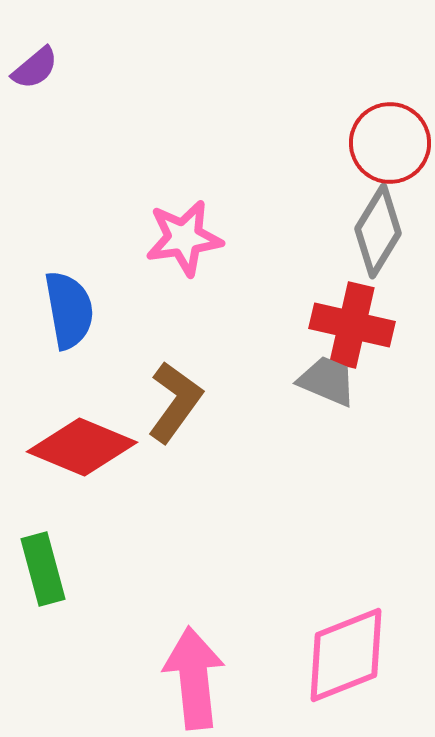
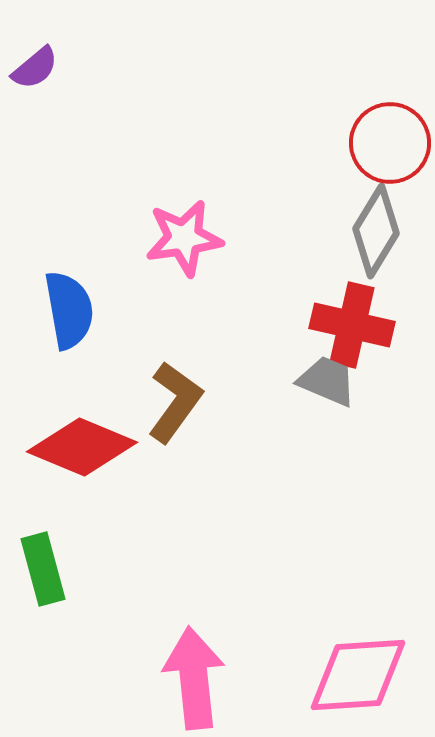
gray diamond: moved 2 px left
pink diamond: moved 12 px right, 20 px down; rotated 18 degrees clockwise
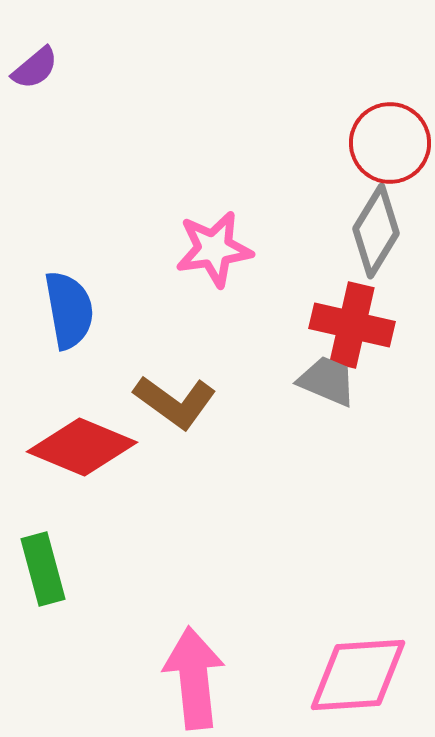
pink star: moved 30 px right, 11 px down
brown L-shape: rotated 90 degrees clockwise
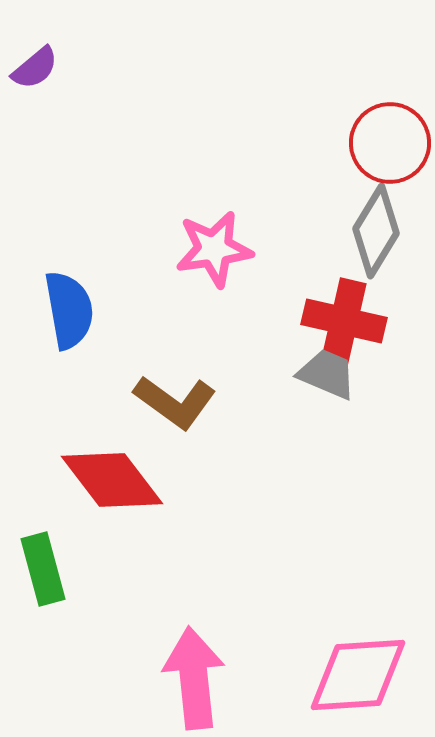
red cross: moved 8 px left, 4 px up
gray trapezoid: moved 7 px up
red diamond: moved 30 px right, 33 px down; rotated 30 degrees clockwise
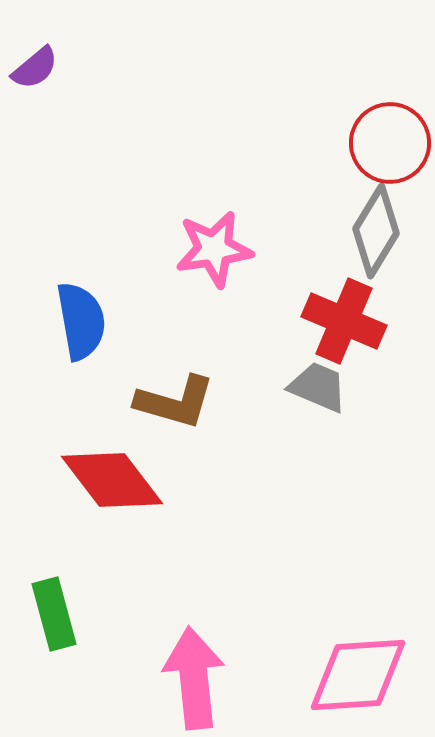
blue semicircle: moved 12 px right, 11 px down
red cross: rotated 10 degrees clockwise
gray trapezoid: moved 9 px left, 13 px down
brown L-shape: rotated 20 degrees counterclockwise
green rectangle: moved 11 px right, 45 px down
